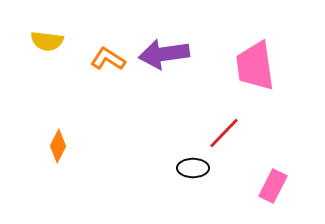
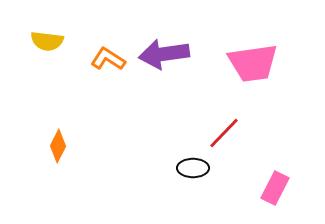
pink trapezoid: moved 2 px left, 3 px up; rotated 90 degrees counterclockwise
pink rectangle: moved 2 px right, 2 px down
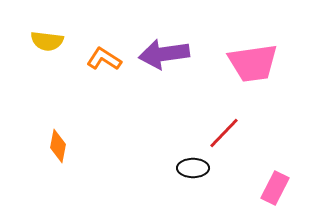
orange L-shape: moved 4 px left
orange diamond: rotated 16 degrees counterclockwise
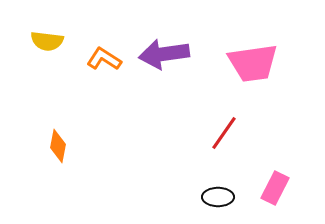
red line: rotated 9 degrees counterclockwise
black ellipse: moved 25 px right, 29 px down
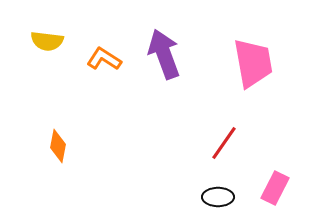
purple arrow: rotated 78 degrees clockwise
pink trapezoid: rotated 92 degrees counterclockwise
red line: moved 10 px down
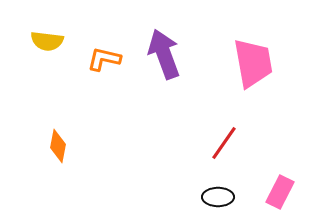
orange L-shape: rotated 20 degrees counterclockwise
pink rectangle: moved 5 px right, 4 px down
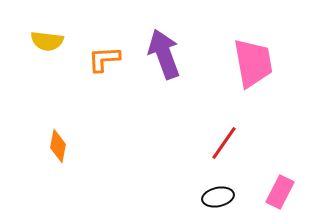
orange L-shape: rotated 16 degrees counterclockwise
black ellipse: rotated 12 degrees counterclockwise
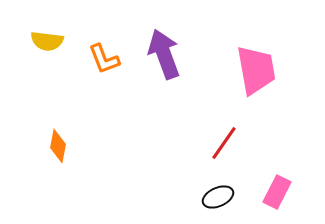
orange L-shape: rotated 108 degrees counterclockwise
pink trapezoid: moved 3 px right, 7 px down
pink rectangle: moved 3 px left
black ellipse: rotated 12 degrees counterclockwise
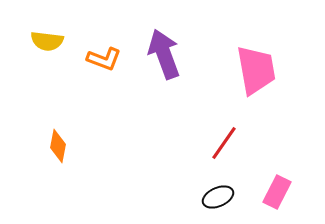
orange L-shape: rotated 48 degrees counterclockwise
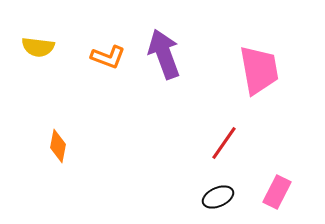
yellow semicircle: moved 9 px left, 6 px down
orange L-shape: moved 4 px right, 2 px up
pink trapezoid: moved 3 px right
